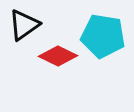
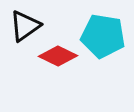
black triangle: moved 1 px right, 1 px down
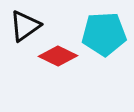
cyan pentagon: moved 1 px right, 2 px up; rotated 12 degrees counterclockwise
